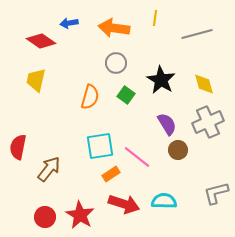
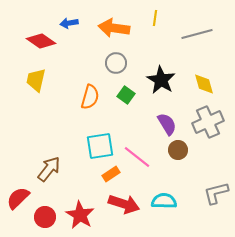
red semicircle: moved 51 px down; rotated 35 degrees clockwise
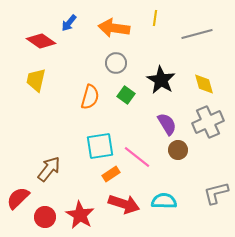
blue arrow: rotated 42 degrees counterclockwise
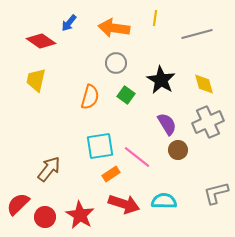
red semicircle: moved 6 px down
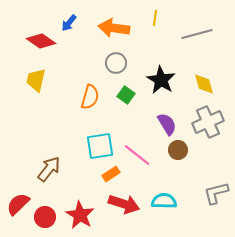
pink line: moved 2 px up
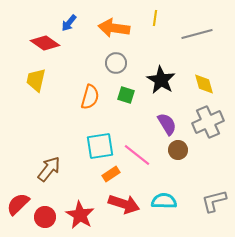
red diamond: moved 4 px right, 2 px down
green square: rotated 18 degrees counterclockwise
gray L-shape: moved 2 px left, 8 px down
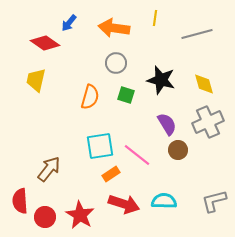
black star: rotated 16 degrees counterclockwise
red semicircle: moved 2 px right, 3 px up; rotated 50 degrees counterclockwise
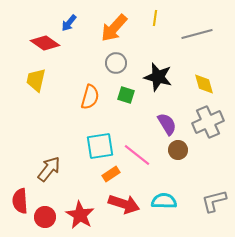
orange arrow: rotated 56 degrees counterclockwise
black star: moved 3 px left, 3 px up
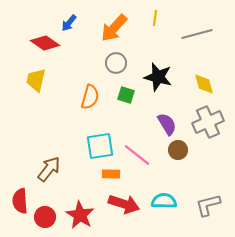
orange rectangle: rotated 36 degrees clockwise
gray L-shape: moved 6 px left, 4 px down
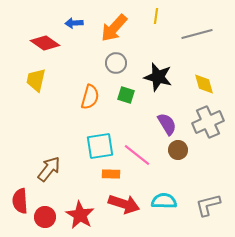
yellow line: moved 1 px right, 2 px up
blue arrow: moved 5 px right; rotated 48 degrees clockwise
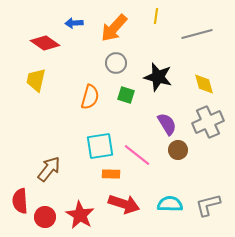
cyan semicircle: moved 6 px right, 3 px down
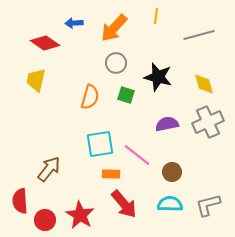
gray line: moved 2 px right, 1 px down
purple semicircle: rotated 70 degrees counterclockwise
cyan square: moved 2 px up
brown circle: moved 6 px left, 22 px down
red arrow: rotated 32 degrees clockwise
red circle: moved 3 px down
